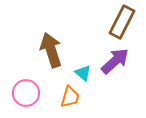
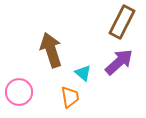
purple arrow: moved 4 px right, 1 px down
pink circle: moved 7 px left, 1 px up
orange trapezoid: rotated 25 degrees counterclockwise
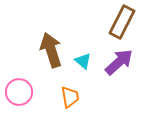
cyan triangle: moved 12 px up
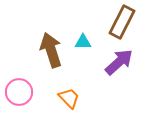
cyan triangle: moved 19 px up; rotated 42 degrees counterclockwise
orange trapezoid: moved 1 px left, 1 px down; rotated 35 degrees counterclockwise
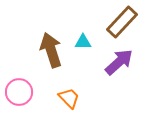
brown rectangle: rotated 16 degrees clockwise
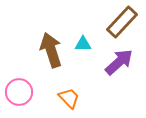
cyan triangle: moved 2 px down
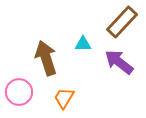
brown arrow: moved 5 px left, 8 px down
purple arrow: rotated 100 degrees counterclockwise
orange trapezoid: moved 5 px left; rotated 105 degrees counterclockwise
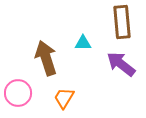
brown rectangle: rotated 48 degrees counterclockwise
cyan triangle: moved 1 px up
purple arrow: moved 2 px right, 2 px down
pink circle: moved 1 px left, 1 px down
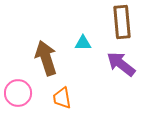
orange trapezoid: moved 2 px left; rotated 40 degrees counterclockwise
